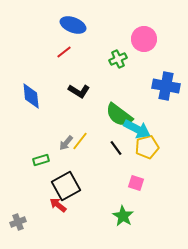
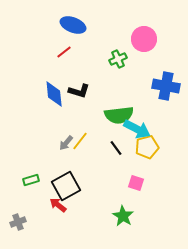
black L-shape: rotated 15 degrees counterclockwise
blue diamond: moved 23 px right, 2 px up
green semicircle: rotated 44 degrees counterclockwise
green rectangle: moved 10 px left, 20 px down
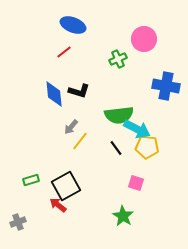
gray arrow: moved 5 px right, 16 px up
yellow pentagon: rotated 20 degrees clockwise
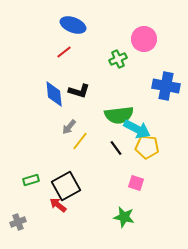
gray arrow: moved 2 px left
green star: moved 1 px right, 1 px down; rotated 20 degrees counterclockwise
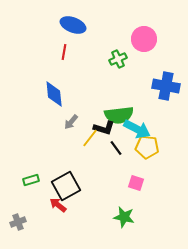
red line: rotated 42 degrees counterclockwise
black L-shape: moved 25 px right, 37 px down
gray arrow: moved 2 px right, 5 px up
yellow line: moved 10 px right, 3 px up
